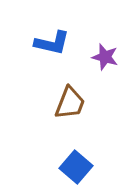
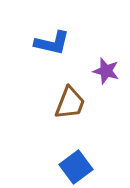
purple star: moved 1 px right, 14 px down
blue square: rotated 12 degrees clockwise
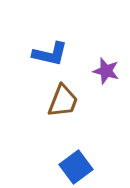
blue L-shape: moved 2 px left, 11 px down
brown trapezoid: moved 7 px left, 2 px up
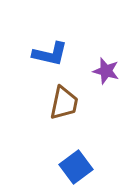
brown trapezoid: moved 1 px right, 2 px down; rotated 9 degrees counterclockwise
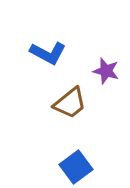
blue L-shape: moved 2 px left, 1 px up; rotated 15 degrees clockwise
brown trapezoid: moved 6 px right; rotated 39 degrees clockwise
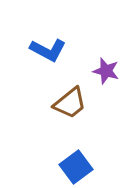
blue L-shape: moved 3 px up
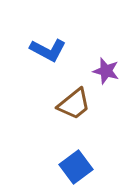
brown trapezoid: moved 4 px right, 1 px down
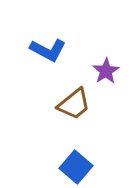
purple star: rotated 24 degrees clockwise
blue square: rotated 12 degrees counterclockwise
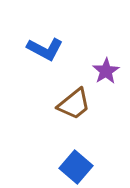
blue L-shape: moved 3 px left, 1 px up
